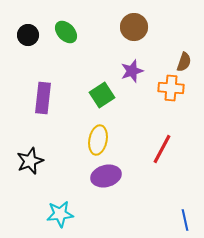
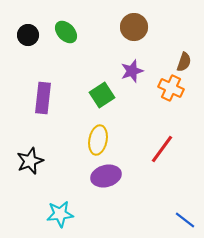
orange cross: rotated 20 degrees clockwise
red line: rotated 8 degrees clockwise
blue line: rotated 40 degrees counterclockwise
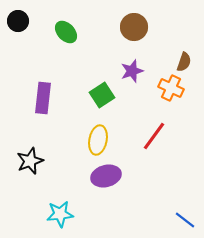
black circle: moved 10 px left, 14 px up
red line: moved 8 px left, 13 px up
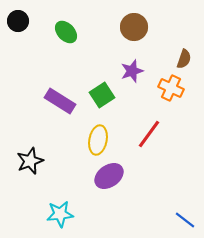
brown semicircle: moved 3 px up
purple rectangle: moved 17 px right, 3 px down; rotated 64 degrees counterclockwise
red line: moved 5 px left, 2 px up
purple ellipse: moved 3 px right; rotated 20 degrees counterclockwise
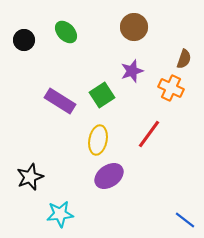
black circle: moved 6 px right, 19 px down
black star: moved 16 px down
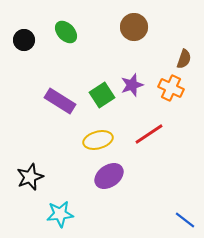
purple star: moved 14 px down
red line: rotated 20 degrees clockwise
yellow ellipse: rotated 64 degrees clockwise
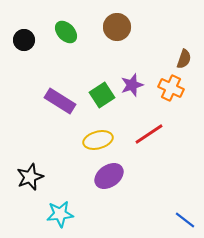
brown circle: moved 17 px left
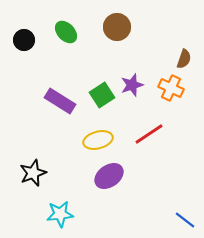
black star: moved 3 px right, 4 px up
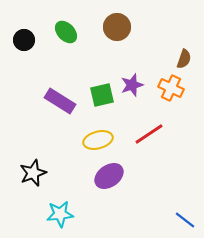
green square: rotated 20 degrees clockwise
